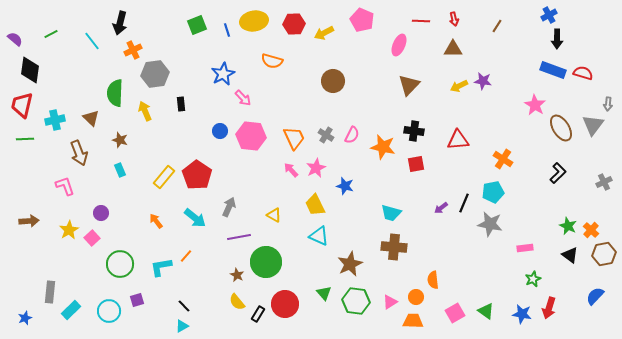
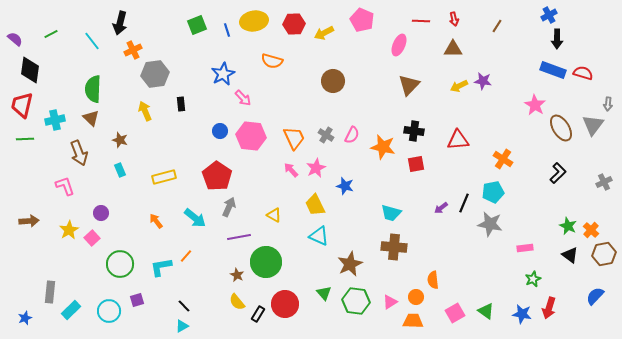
green semicircle at (115, 93): moved 22 px left, 4 px up
red pentagon at (197, 175): moved 20 px right, 1 px down
yellow rectangle at (164, 177): rotated 35 degrees clockwise
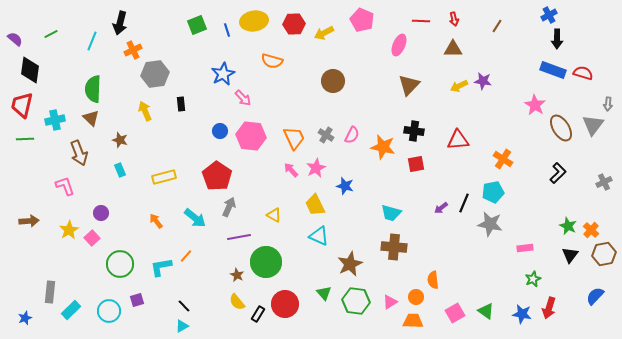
cyan line at (92, 41): rotated 60 degrees clockwise
black triangle at (570, 255): rotated 30 degrees clockwise
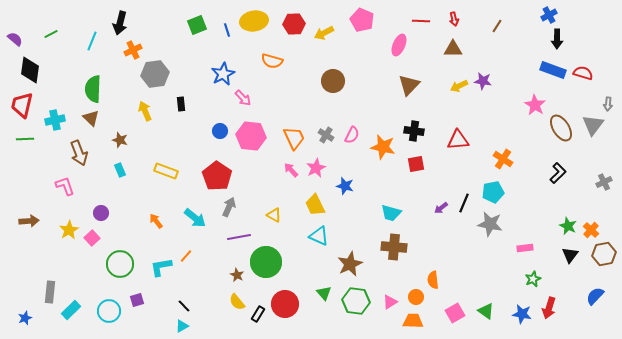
yellow rectangle at (164, 177): moved 2 px right, 6 px up; rotated 35 degrees clockwise
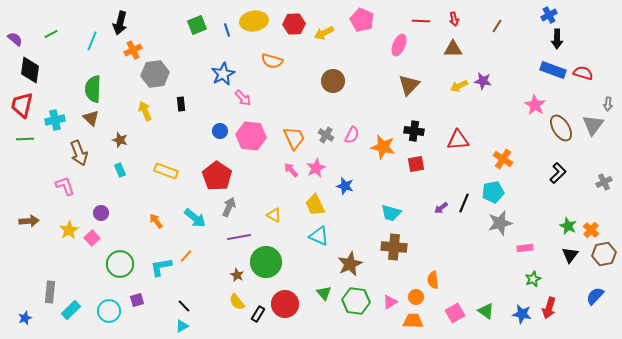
gray star at (490, 224): moved 10 px right, 1 px up; rotated 25 degrees counterclockwise
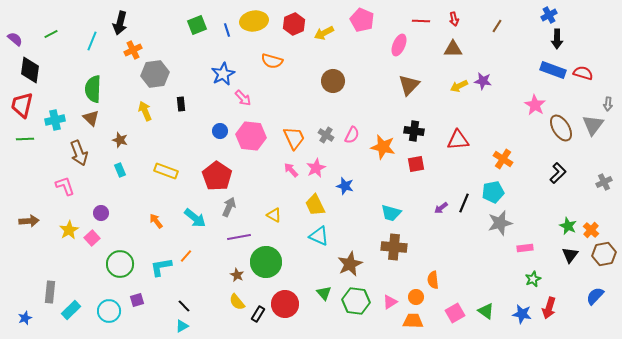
red hexagon at (294, 24): rotated 20 degrees counterclockwise
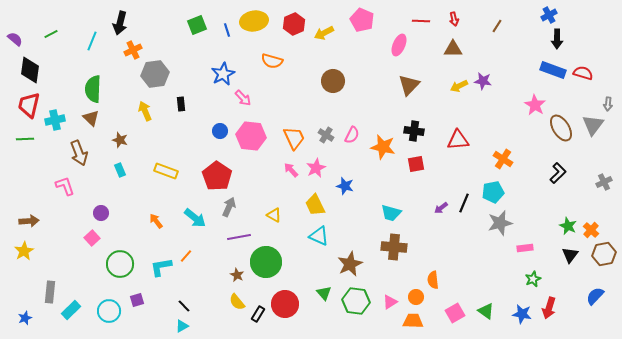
red trapezoid at (22, 105): moved 7 px right
yellow star at (69, 230): moved 45 px left, 21 px down
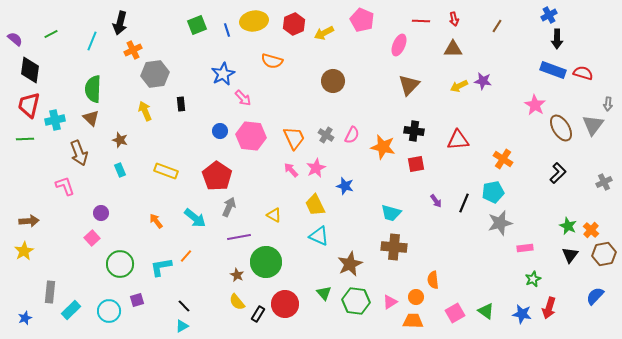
purple arrow at (441, 208): moved 5 px left, 7 px up; rotated 88 degrees counterclockwise
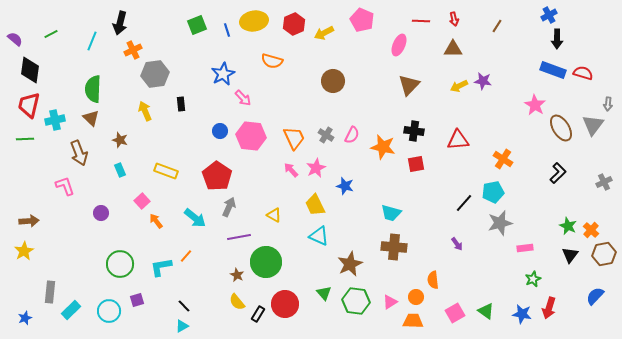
purple arrow at (436, 201): moved 21 px right, 43 px down
black line at (464, 203): rotated 18 degrees clockwise
pink square at (92, 238): moved 50 px right, 37 px up
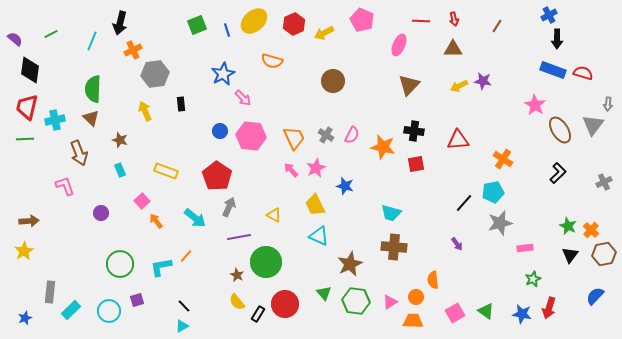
yellow ellipse at (254, 21): rotated 32 degrees counterclockwise
red trapezoid at (29, 105): moved 2 px left, 2 px down
brown ellipse at (561, 128): moved 1 px left, 2 px down
